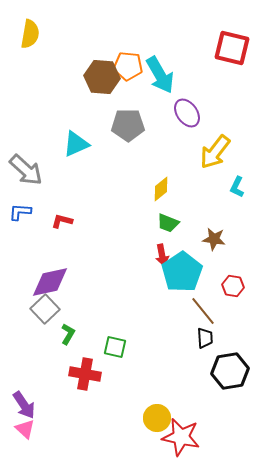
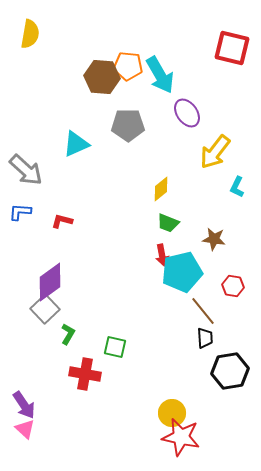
cyan pentagon: rotated 21 degrees clockwise
purple diamond: rotated 24 degrees counterclockwise
yellow circle: moved 15 px right, 5 px up
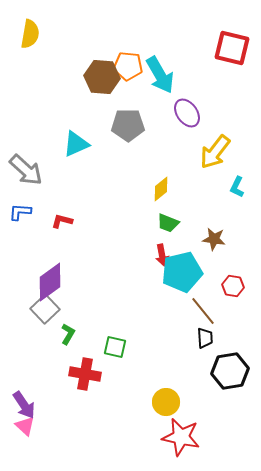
yellow circle: moved 6 px left, 11 px up
pink triangle: moved 3 px up
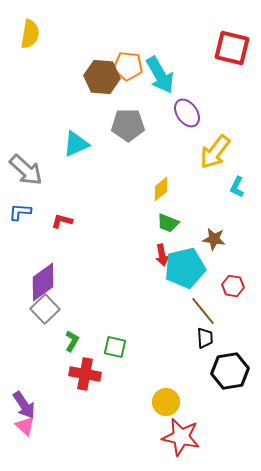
cyan pentagon: moved 3 px right, 4 px up
purple diamond: moved 7 px left
green L-shape: moved 4 px right, 7 px down
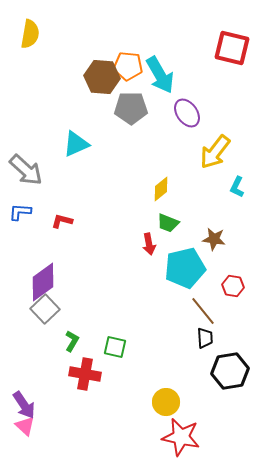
gray pentagon: moved 3 px right, 17 px up
red arrow: moved 13 px left, 11 px up
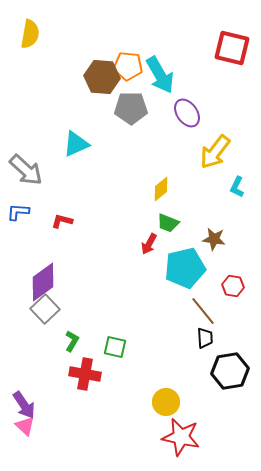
blue L-shape: moved 2 px left
red arrow: rotated 40 degrees clockwise
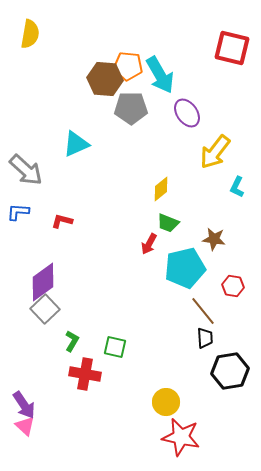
brown hexagon: moved 3 px right, 2 px down
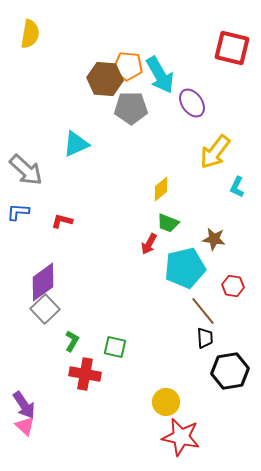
purple ellipse: moved 5 px right, 10 px up
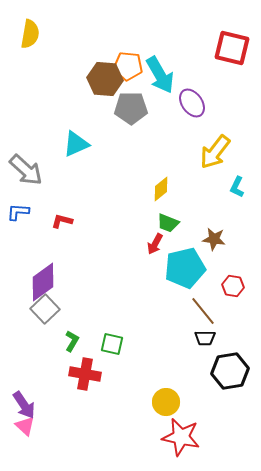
red arrow: moved 6 px right
black trapezoid: rotated 95 degrees clockwise
green square: moved 3 px left, 3 px up
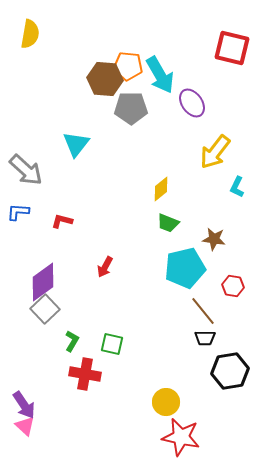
cyan triangle: rotated 28 degrees counterclockwise
red arrow: moved 50 px left, 23 px down
